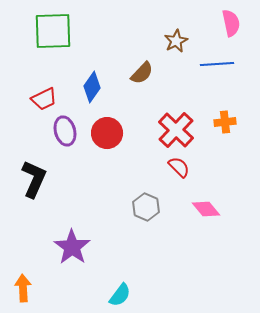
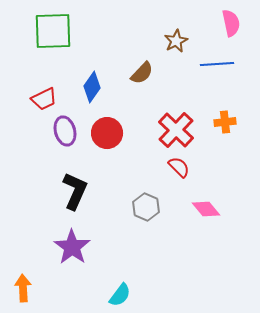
black L-shape: moved 41 px right, 12 px down
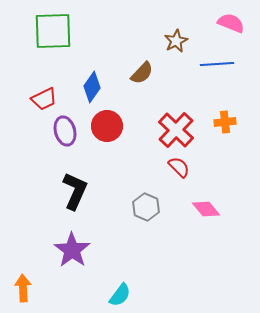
pink semicircle: rotated 56 degrees counterclockwise
red circle: moved 7 px up
purple star: moved 3 px down
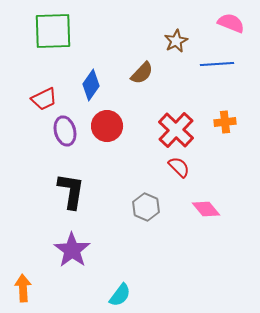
blue diamond: moved 1 px left, 2 px up
black L-shape: moved 4 px left; rotated 15 degrees counterclockwise
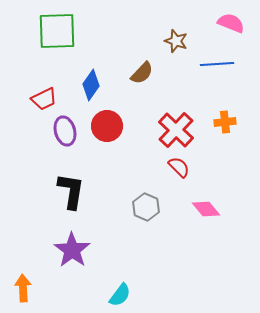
green square: moved 4 px right
brown star: rotated 25 degrees counterclockwise
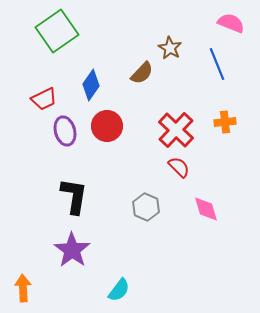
green square: rotated 33 degrees counterclockwise
brown star: moved 6 px left, 7 px down; rotated 10 degrees clockwise
blue line: rotated 72 degrees clockwise
black L-shape: moved 3 px right, 5 px down
pink diamond: rotated 24 degrees clockwise
cyan semicircle: moved 1 px left, 5 px up
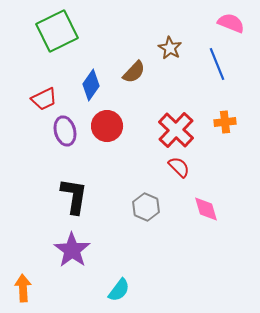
green square: rotated 9 degrees clockwise
brown semicircle: moved 8 px left, 1 px up
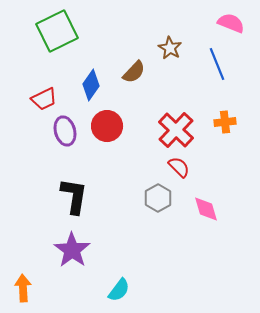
gray hexagon: moved 12 px right, 9 px up; rotated 8 degrees clockwise
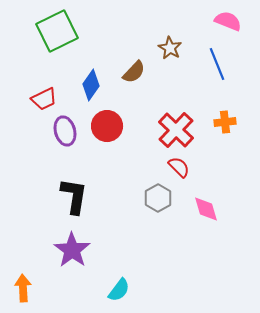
pink semicircle: moved 3 px left, 2 px up
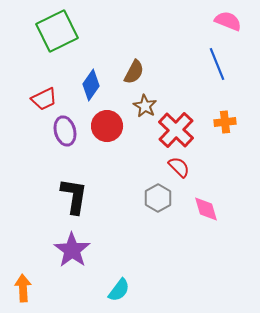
brown star: moved 25 px left, 58 px down
brown semicircle: rotated 15 degrees counterclockwise
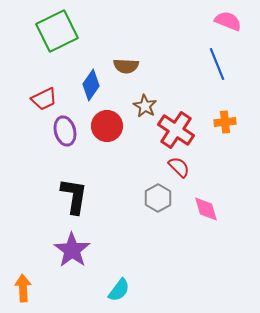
brown semicircle: moved 8 px left, 6 px up; rotated 65 degrees clockwise
red cross: rotated 9 degrees counterclockwise
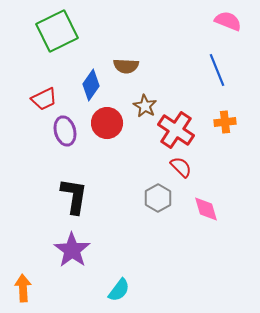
blue line: moved 6 px down
red circle: moved 3 px up
red semicircle: moved 2 px right
